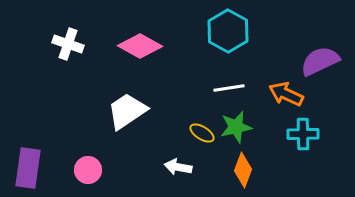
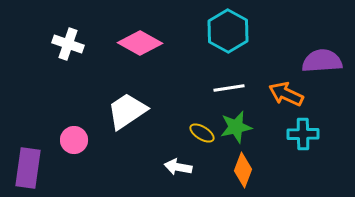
pink diamond: moved 3 px up
purple semicircle: moved 2 px right; rotated 21 degrees clockwise
pink circle: moved 14 px left, 30 px up
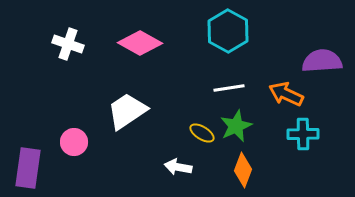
green star: moved 1 px up; rotated 12 degrees counterclockwise
pink circle: moved 2 px down
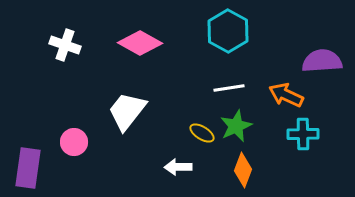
white cross: moved 3 px left, 1 px down
orange arrow: moved 1 px down
white trapezoid: rotated 18 degrees counterclockwise
white arrow: rotated 12 degrees counterclockwise
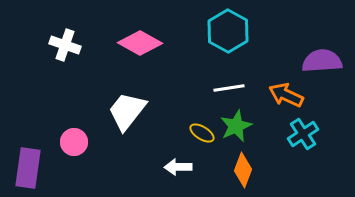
cyan cross: rotated 32 degrees counterclockwise
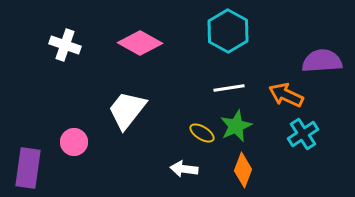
white trapezoid: moved 1 px up
white arrow: moved 6 px right, 2 px down; rotated 8 degrees clockwise
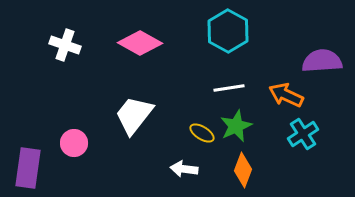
white trapezoid: moved 7 px right, 5 px down
pink circle: moved 1 px down
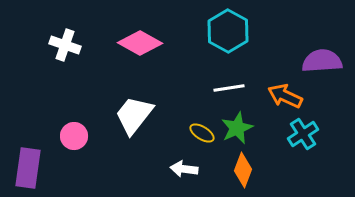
orange arrow: moved 1 px left, 1 px down
green star: moved 1 px right, 2 px down
pink circle: moved 7 px up
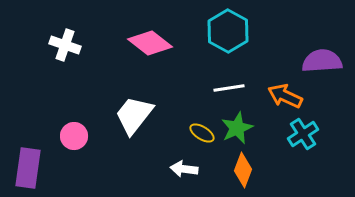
pink diamond: moved 10 px right; rotated 9 degrees clockwise
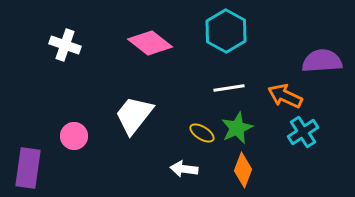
cyan hexagon: moved 2 px left
cyan cross: moved 2 px up
